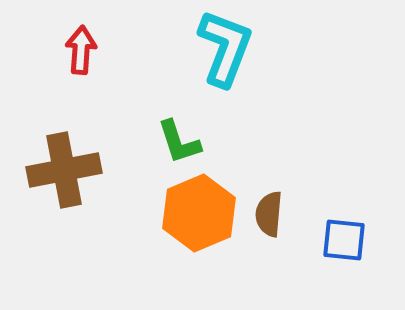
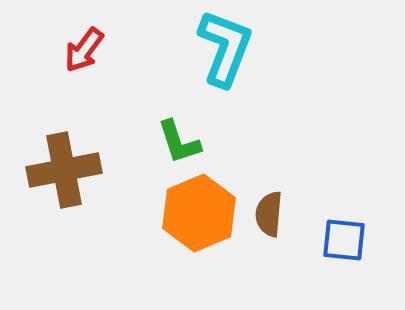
red arrow: moved 3 px right; rotated 147 degrees counterclockwise
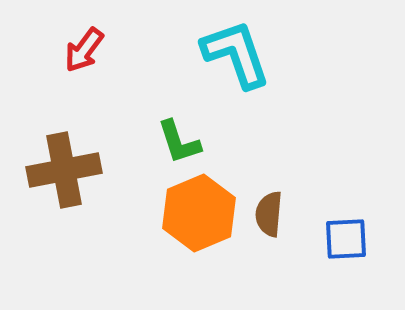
cyan L-shape: moved 11 px right, 6 px down; rotated 40 degrees counterclockwise
blue square: moved 2 px right, 1 px up; rotated 9 degrees counterclockwise
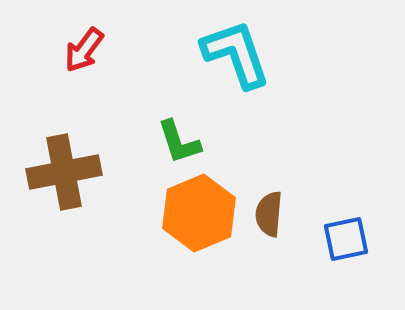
brown cross: moved 2 px down
blue square: rotated 9 degrees counterclockwise
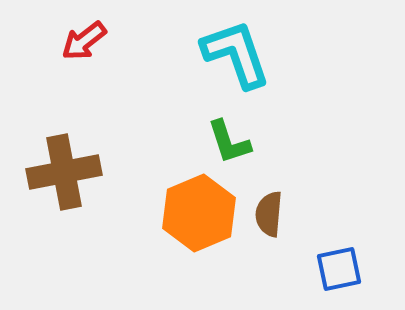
red arrow: moved 9 px up; rotated 15 degrees clockwise
green L-shape: moved 50 px right
blue square: moved 7 px left, 30 px down
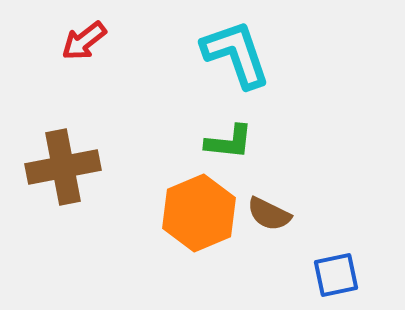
green L-shape: rotated 66 degrees counterclockwise
brown cross: moved 1 px left, 5 px up
brown semicircle: rotated 69 degrees counterclockwise
blue square: moved 3 px left, 6 px down
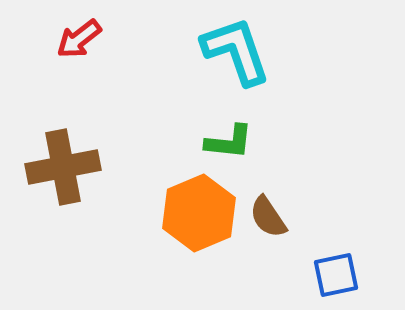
red arrow: moved 5 px left, 2 px up
cyan L-shape: moved 3 px up
brown semicircle: moved 1 px left, 3 px down; rotated 30 degrees clockwise
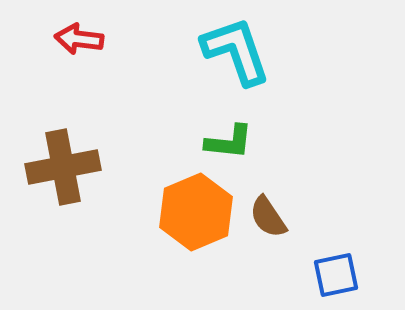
red arrow: rotated 45 degrees clockwise
orange hexagon: moved 3 px left, 1 px up
